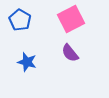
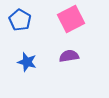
purple semicircle: moved 1 px left, 3 px down; rotated 120 degrees clockwise
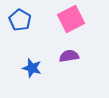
blue star: moved 5 px right, 6 px down
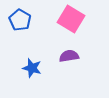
pink square: rotated 32 degrees counterclockwise
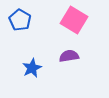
pink square: moved 3 px right, 1 px down
blue star: rotated 30 degrees clockwise
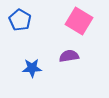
pink square: moved 5 px right, 1 px down
blue star: rotated 24 degrees clockwise
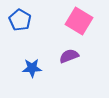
purple semicircle: rotated 12 degrees counterclockwise
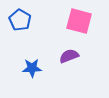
pink square: rotated 16 degrees counterclockwise
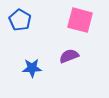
pink square: moved 1 px right, 1 px up
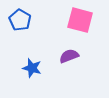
blue star: rotated 18 degrees clockwise
